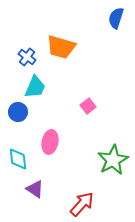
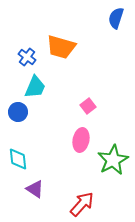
pink ellipse: moved 31 px right, 2 px up
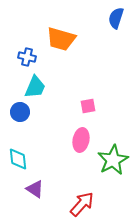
orange trapezoid: moved 8 px up
blue cross: rotated 24 degrees counterclockwise
pink square: rotated 28 degrees clockwise
blue circle: moved 2 px right
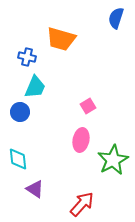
pink square: rotated 21 degrees counterclockwise
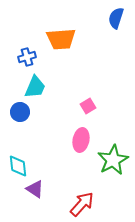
orange trapezoid: rotated 20 degrees counterclockwise
blue cross: rotated 30 degrees counterclockwise
cyan diamond: moved 7 px down
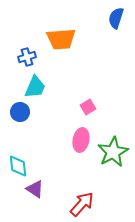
pink square: moved 1 px down
green star: moved 8 px up
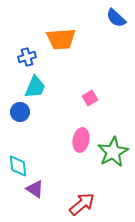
blue semicircle: rotated 65 degrees counterclockwise
pink square: moved 2 px right, 9 px up
red arrow: rotated 8 degrees clockwise
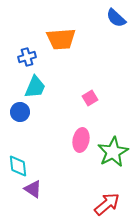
purple triangle: moved 2 px left
red arrow: moved 25 px right
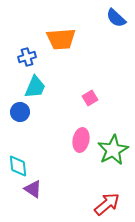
green star: moved 2 px up
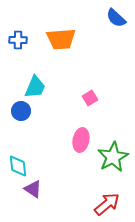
blue cross: moved 9 px left, 17 px up; rotated 18 degrees clockwise
blue circle: moved 1 px right, 1 px up
green star: moved 7 px down
